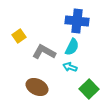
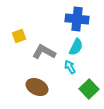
blue cross: moved 2 px up
yellow square: rotated 16 degrees clockwise
cyan semicircle: moved 4 px right
cyan arrow: rotated 40 degrees clockwise
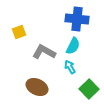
yellow square: moved 4 px up
cyan semicircle: moved 3 px left, 1 px up
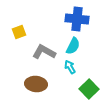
brown ellipse: moved 1 px left, 3 px up; rotated 20 degrees counterclockwise
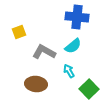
blue cross: moved 2 px up
cyan semicircle: rotated 24 degrees clockwise
cyan arrow: moved 1 px left, 4 px down
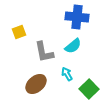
gray L-shape: rotated 130 degrees counterclockwise
cyan arrow: moved 2 px left, 3 px down
brown ellipse: rotated 45 degrees counterclockwise
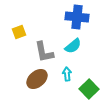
cyan arrow: rotated 24 degrees clockwise
brown ellipse: moved 1 px right, 5 px up
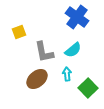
blue cross: rotated 30 degrees clockwise
cyan semicircle: moved 4 px down
green square: moved 1 px left, 1 px up
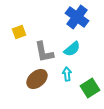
cyan semicircle: moved 1 px left, 1 px up
green square: moved 2 px right; rotated 12 degrees clockwise
